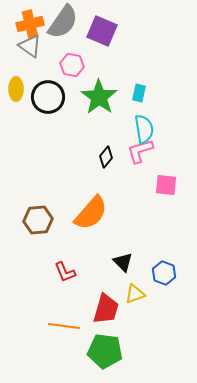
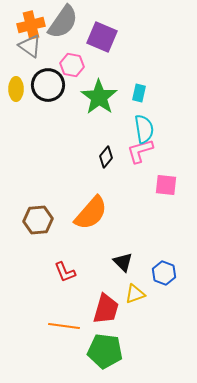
orange cross: moved 1 px right, 1 px down
purple square: moved 6 px down
black circle: moved 12 px up
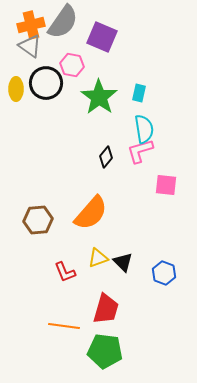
black circle: moved 2 px left, 2 px up
yellow triangle: moved 37 px left, 36 px up
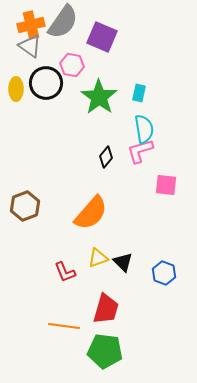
brown hexagon: moved 13 px left, 14 px up; rotated 16 degrees counterclockwise
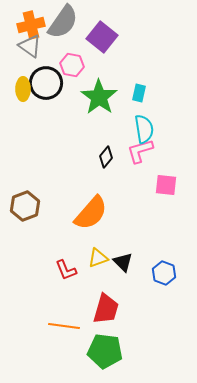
purple square: rotated 16 degrees clockwise
yellow ellipse: moved 7 px right
red L-shape: moved 1 px right, 2 px up
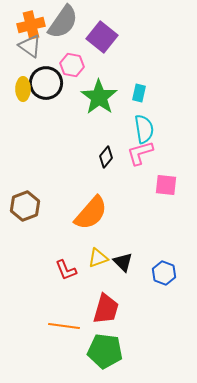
pink L-shape: moved 2 px down
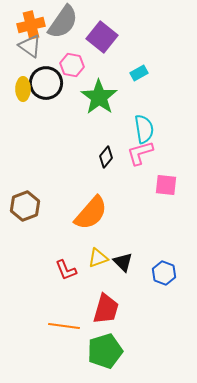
cyan rectangle: moved 20 px up; rotated 48 degrees clockwise
green pentagon: rotated 24 degrees counterclockwise
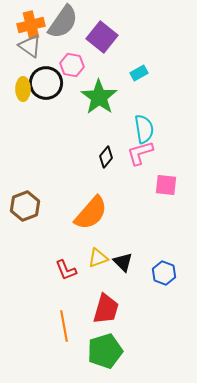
orange line: rotated 72 degrees clockwise
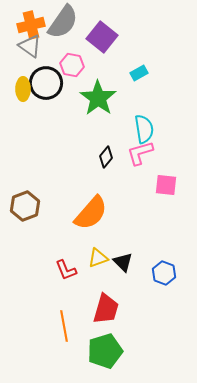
green star: moved 1 px left, 1 px down
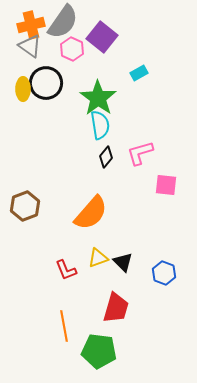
pink hexagon: moved 16 px up; rotated 15 degrees clockwise
cyan semicircle: moved 44 px left, 4 px up
red trapezoid: moved 10 px right, 1 px up
green pentagon: moved 6 px left; rotated 24 degrees clockwise
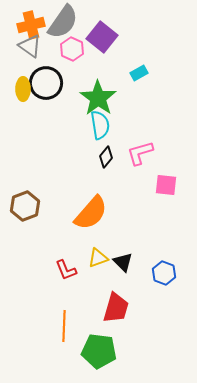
orange line: rotated 12 degrees clockwise
